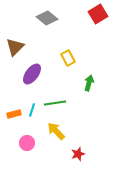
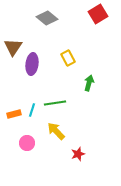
brown triangle: moved 2 px left; rotated 12 degrees counterclockwise
purple ellipse: moved 10 px up; rotated 30 degrees counterclockwise
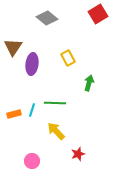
green line: rotated 10 degrees clockwise
pink circle: moved 5 px right, 18 px down
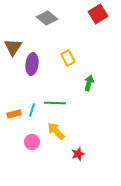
pink circle: moved 19 px up
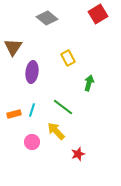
purple ellipse: moved 8 px down
green line: moved 8 px right, 4 px down; rotated 35 degrees clockwise
